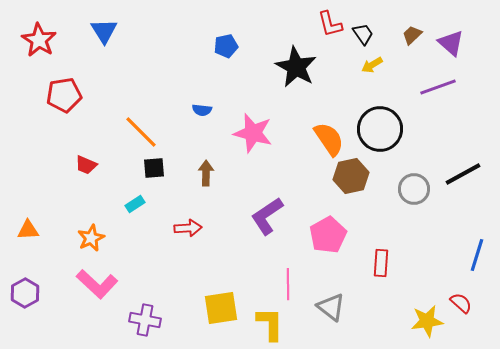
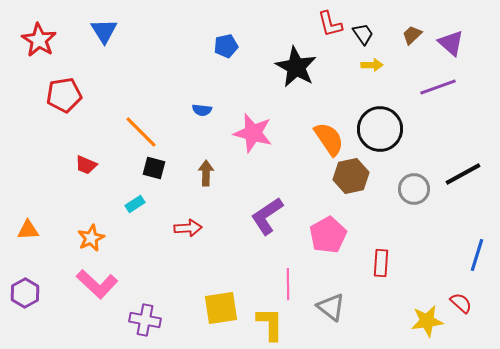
yellow arrow: rotated 150 degrees counterclockwise
black square: rotated 20 degrees clockwise
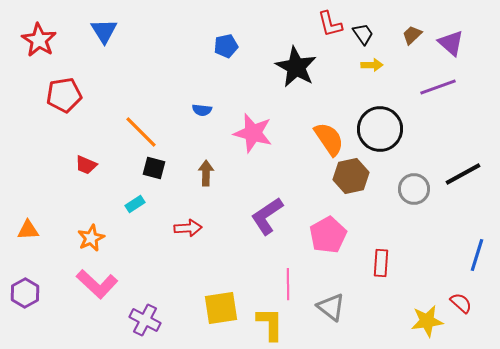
purple cross: rotated 16 degrees clockwise
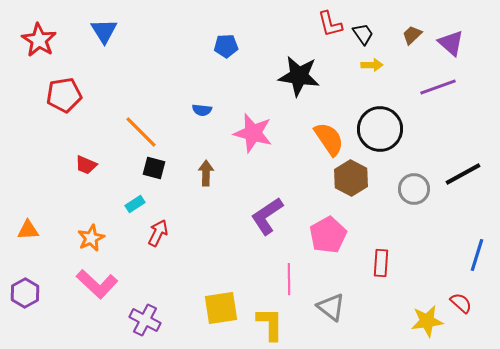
blue pentagon: rotated 10 degrees clockwise
black star: moved 3 px right, 9 px down; rotated 21 degrees counterclockwise
brown hexagon: moved 2 px down; rotated 20 degrees counterclockwise
red arrow: moved 30 px left, 5 px down; rotated 60 degrees counterclockwise
pink line: moved 1 px right, 5 px up
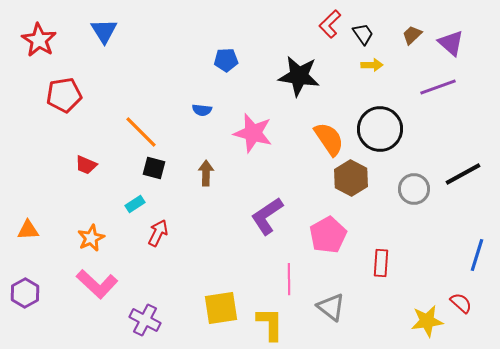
red L-shape: rotated 60 degrees clockwise
blue pentagon: moved 14 px down
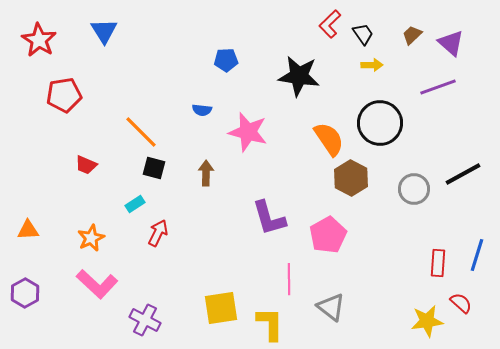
black circle: moved 6 px up
pink star: moved 5 px left, 1 px up
purple L-shape: moved 2 px right, 2 px down; rotated 72 degrees counterclockwise
red rectangle: moved 57 px right
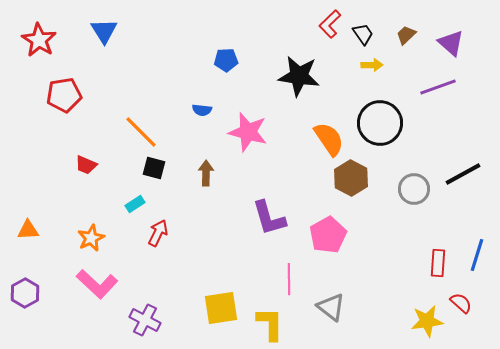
brown trapezoid: moved 6 px left
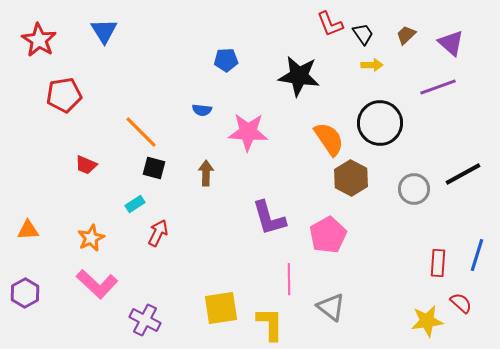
red L-shape: rotated 68 degrees counterclockwise
pink star: rotated 12 degrees counterclockwise
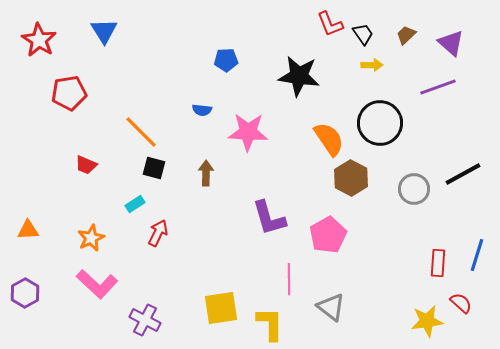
red pentagon: moved 5 px right, 2 px up
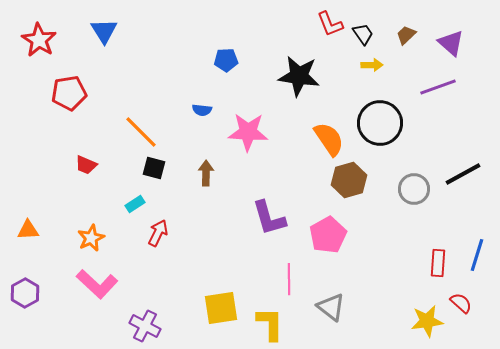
brown hexagon: moved 2 px left, 2 px down; rotated 16 degrees clockwise
purple cross: moved 6 px down
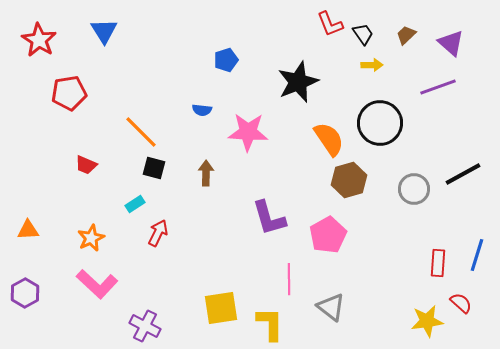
blue pentagon: rotated 15 degrees counterclockwise
black star: moved 1 px left, 6 px down; rotated 30 degrees counterclockwise
